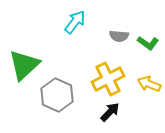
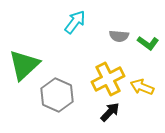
yellow arrow: moved 7 px left, 3 px down
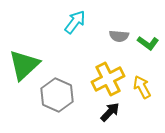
yellow arrow: rotated 40 degrees clockwise
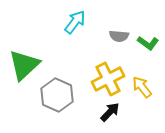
yellow arrow: rotated 10 degrees counterclockwise
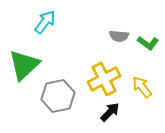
cyan arrow: moved 30 px left
yellow cross: moved 4 px left
gray hexagon: moved 1 px right, 1 px down; rotated 24 degrees clockwise
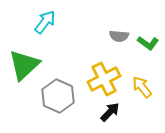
gray hexagon: rotated 24 degrees counterclockwise
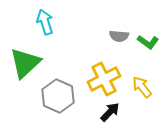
cyan arrow: rotated 55 degrees counterclockwise
green L-shape: moved 1 px up
green triangle: moved 1 px right, 2 px up
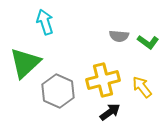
yellow cross: moved 1 px left, 1 px down; rotated 12 degrees clockwise
gray hexagon: moved 5 px up
black arrow: rotated 10 degrees clockwise
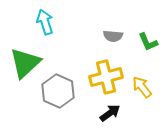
gray semicircle: moved 6 px left
green L-shape: rotated 30 degrees clockwise
yellow cross: moved 3 px right, 3 px up
black arrow: moved 1 px down
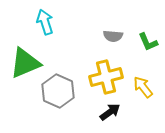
green triangle: rotated 20 degrees clockwise
yellow arrow: moved 1 px right
black arrow: moved 1 px up
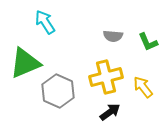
cyan arrow: rotated 15 degrees counterclockwise
